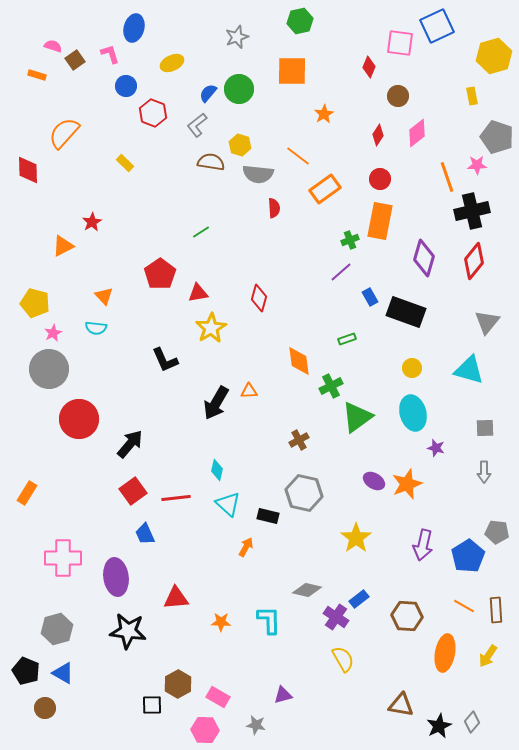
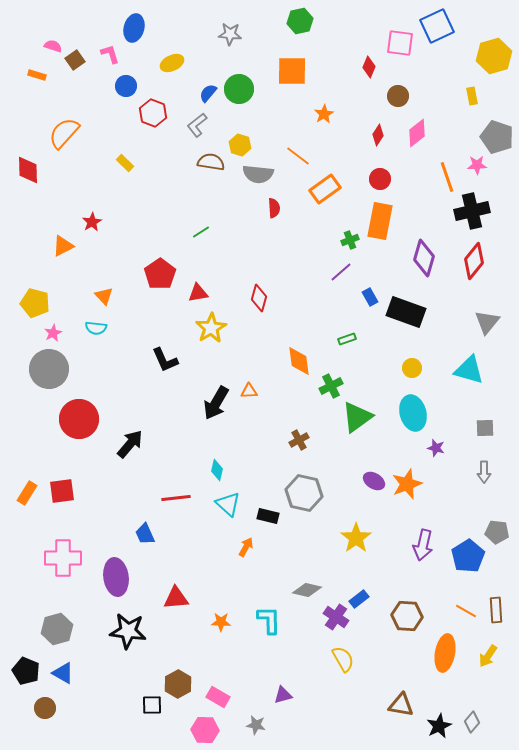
gray star at (237, 37): moved 7 px left, 3 px up; rotated 25 degrees clockwise
red square at (133, 491): moved 71 px left; rotated 28 degrees clockwise
orange line at (464, 606): moved 2 px right, 5 px down
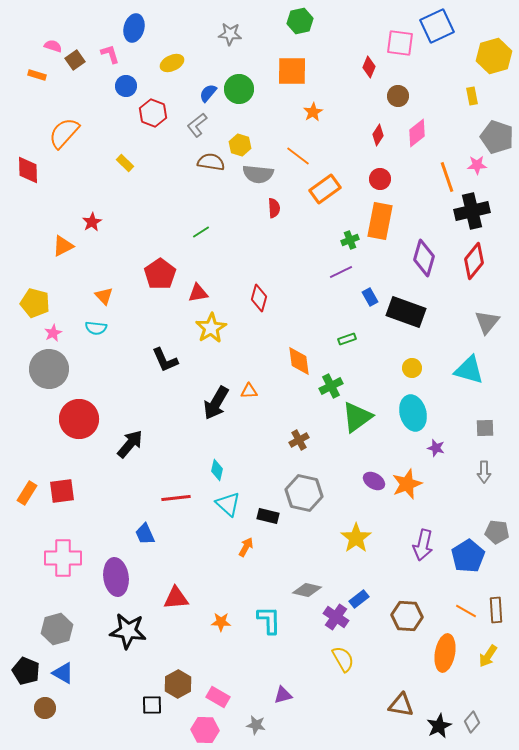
orange star at (324, 114): moved 11 px left, 2 px up
purple line at (341, 272): rotated 15 degrees clockwise
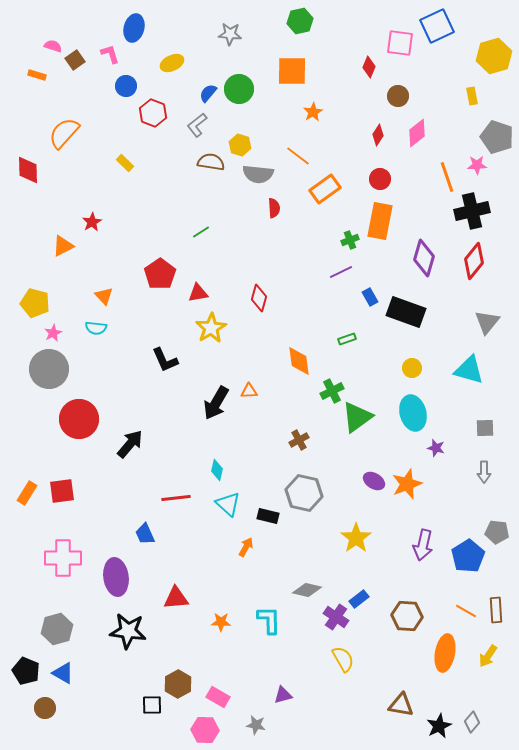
green cross at (331, 386): moved 1 px right, 5 px down
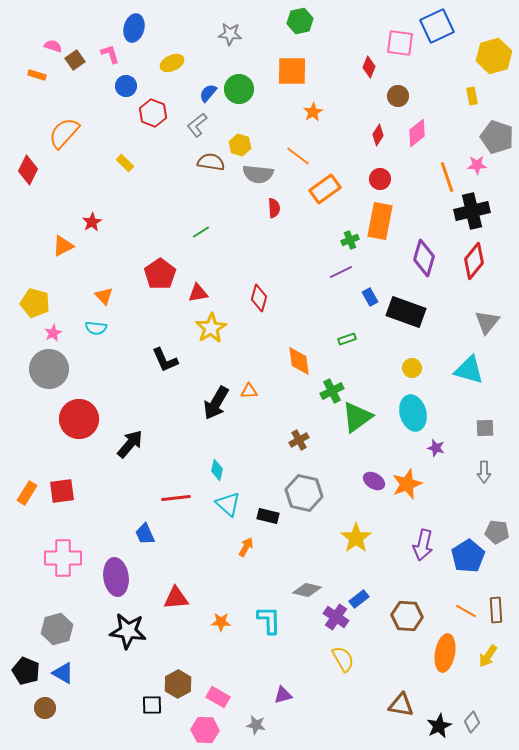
red diamond at (28, 170): rotated 28 degrees clockwise
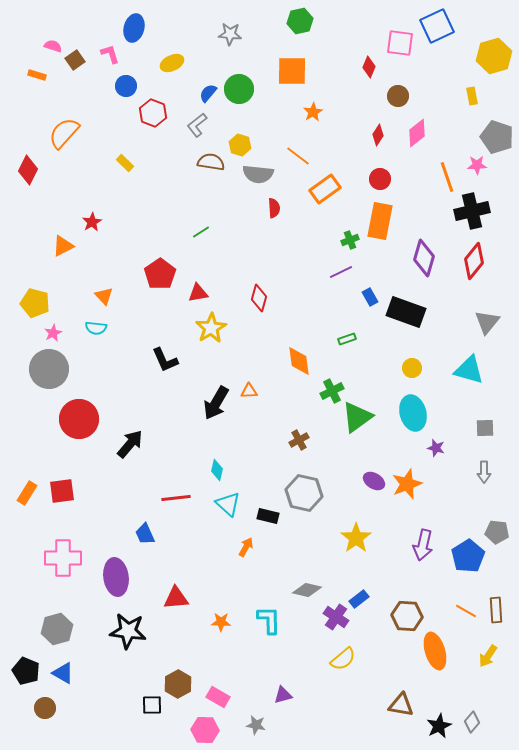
orange ellipse at (445, 653): moved 10 px left, 2 px up; rotated 27 degrees counterclockwise
yellow semicircle at (343, 659): rotated 80 degrees clockwise
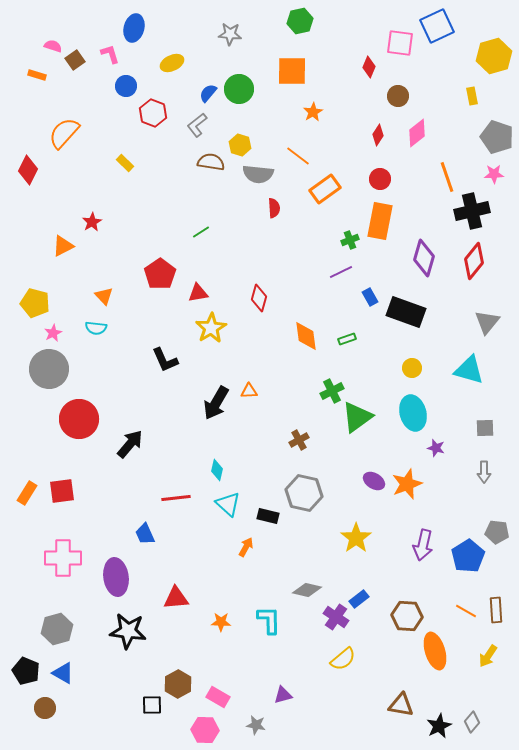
pink star at (477, 165): moved 17 px right, 9 px down
orange diamond at (299, 361): moved 7 px right, 25 px up
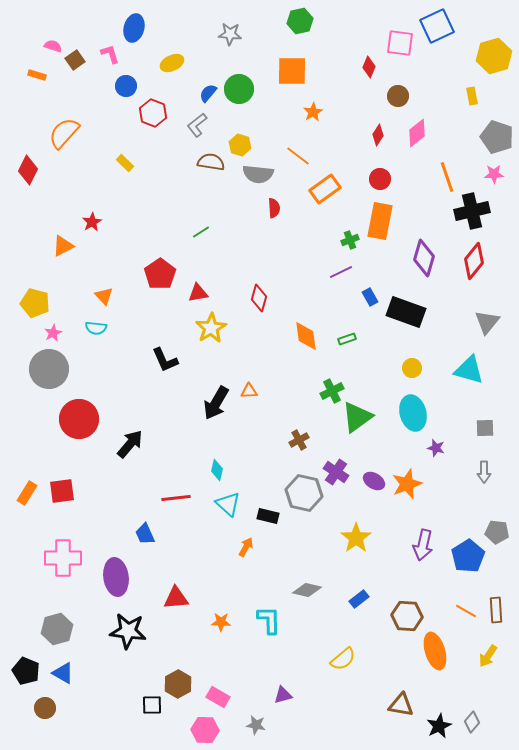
purple cross at (336, 617): moved 145 px up
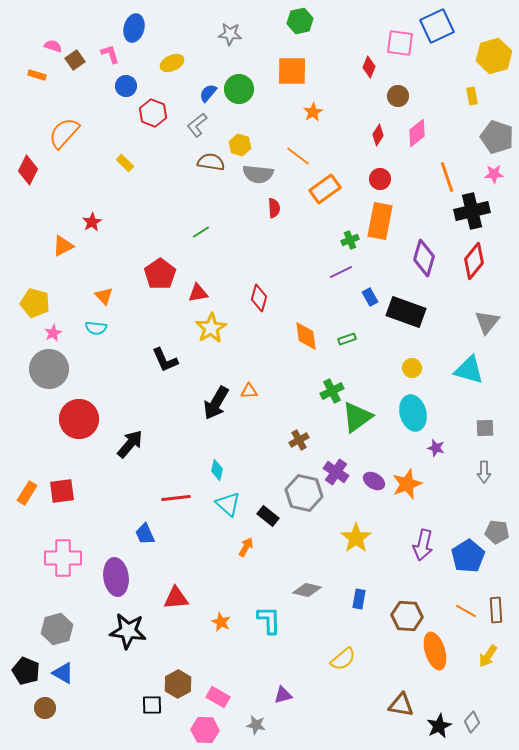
black rectangle at (268, 516): rotated 25 degrees clockwise
blue rectangle at (359, 599): rotated 42 degrees counterclockwise
orange star at (221, 622): rotated 24 degrees clockwise
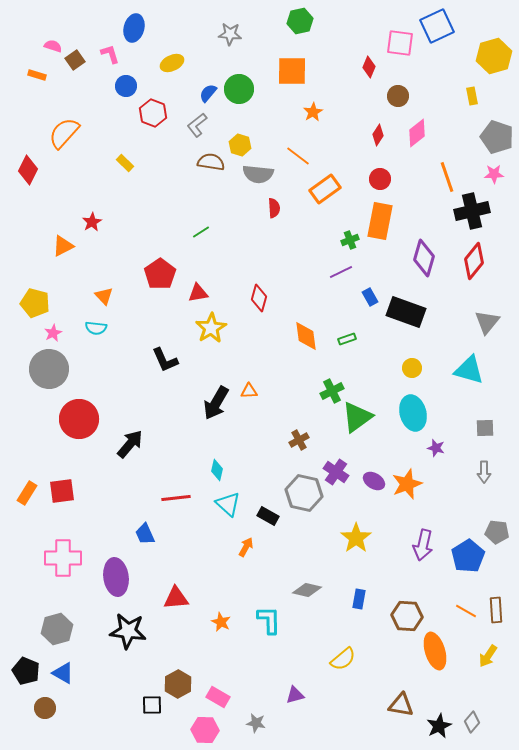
black rectangle at (268, 516): rotated 10 degrees counterclockwise
purple triangle at (283, 695): moved 12 px right
gray star at (256, 725): moved 2 px up
